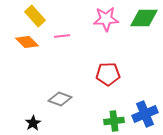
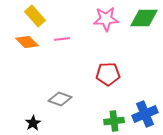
pink line: moved 3 px down
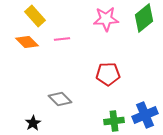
green diamond: rotated 40 degrees counterclockwise
gray diamond: rotated 25 degrees clockwise
blue cross: moved 1 px down
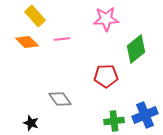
green diamond: moved 8 px left, 31 px down
red pentagon: moved 2 px left, 2 px down
gray diamond: rotated 10 degrees clockwise
black star: moved 2 px left; rotated 21 degrees counterclockwise
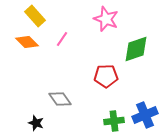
pink star: rotated 25 degrees clockwise
pink line: rotated 49 degrees counterclockwise
green diamond: rotated 20 degrees clockwise
black star: moved 5 px right
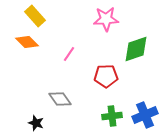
pink star: rotated 25 degrees counterclockwise
pink line: moved 7 px right, 15 px down
green cross: moved 2 px left, 5 px up
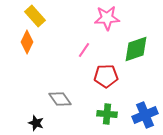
pink star: moved 1 px right, 1 px up
orange diamond: rotated 70 degrees clockwise
pink line: moved 15 px right, 4 px up
green cross: moved 5 px left, 2 px up; rotated 12 degrees clockwise
